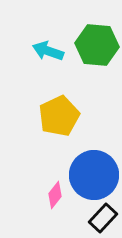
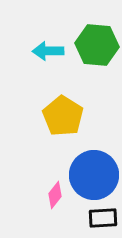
cyan arrow: rotated 20 degrees counterclockwise
yellow pentagon: moved 4 px right; rotated 15 degrees counterclockwise
black rectangle: rotated 44 degrees clockwise
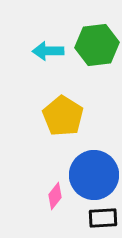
green hexagon: rotated 12 degrees counterclockwise
pink diamond: moved 1 px down
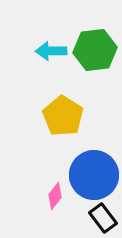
green hexagon: moved 2 px left, 5 px down
cyan arrow: moved 3 px right
black rectangle: rotated 56 degrees clockwise
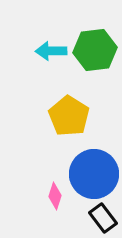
yellow pentagon: moved 6 px right
blue circle: moved 1 px up
pink diamond: rotated 20 degrees counterclockwise
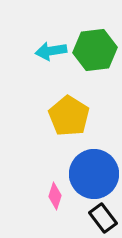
cyan arrow: rotated 8 degrees counterclockwise
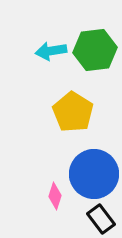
yellow pentagon: moved 4 px right, 4 px up
black rectangle: moved 2 px left, 1 px down
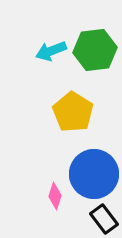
cyan arrow: rotated 12 degrees counterclockwise
black rectangle: moved 3 px right
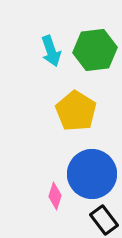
cyan arrow: rotated 88 degrees counterclockwise
yellow pentagon: moved 3 px right, 1 px up
blue circle: moved 2 px left
black rectangle: moved 1 px down
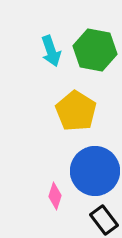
green hexagon: rotated 18 degrees clockwise
blue circle: moved 3 px right, 3 px up
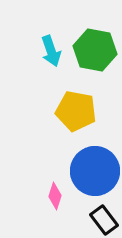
yellow pentagon: rotated 21 degrees counterclockwise
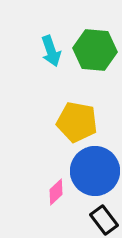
green hexagon: rotated 6 degrees counterclockwise
yellow pentagon: moved 1 px right, 11 px down
pink diamond: moved 1 px right, 4 px up; rotated 28 degrees clockwise
